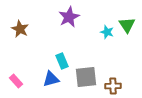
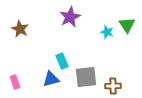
purple star: moved 1 px right
pink rectangle: moved 1 px left, 1 px down; rotated 24 degrees clockwise
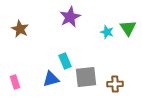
green triangle: moved 1 px right, 3 px down
cyan rectangle: moved 3 px right
brown cross: moved 2 px right, 2 px up
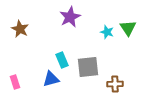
cyan rectangle: moved 3 px left, 1 px up
gray square: moved 2 px right, 10 px up
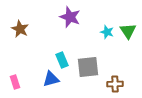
purple star: rotated 25 degrees counterclockwise
green triangle: moved 3 px down
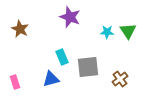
cyan star: rotated 16 degrees counterclockwise
cyan rectangle: moved 3 px up
brown cross: moved 5 px right, 5 px up; rotated 35 degrees counterclockwise
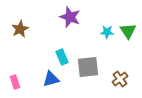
brown star: rotated 18 degrees clockwise
